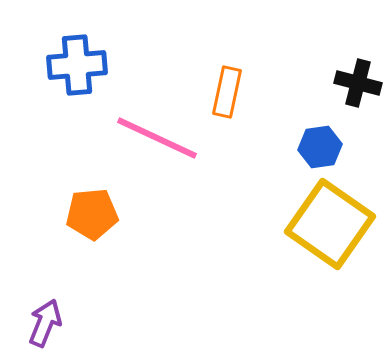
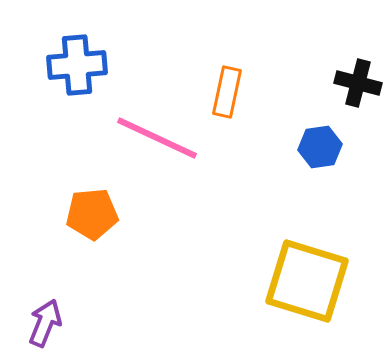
yellow square: moved 23 px left, 57 px down; rotated 18 degrees counterclockwise
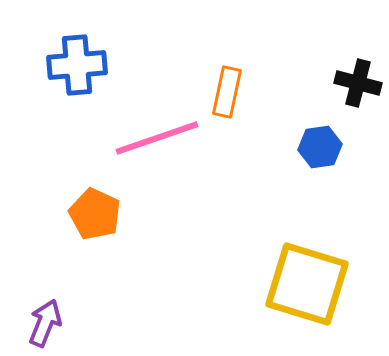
pink line: rotated 44 degrees counterclockwise
orange pentagon: moved 3 px right; rotated 30 degrees clockwise
yellow square: moved 3 px down
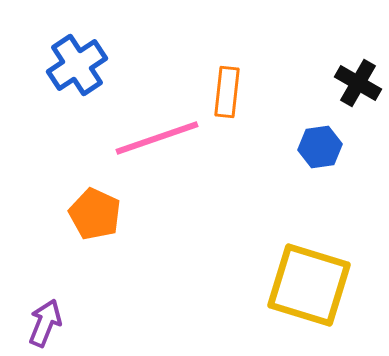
blue cross: rotated 28 degrees counterclockwise
black cross: rotated 15 degrees clockwise
orange rectangle: rotated 6 degrees counterclockwise
yellow square: moved 2 px right, 1 px down
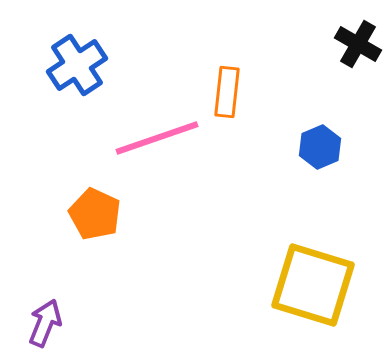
black cross: moved 39 px up
blue hexagon: rotated 15 degrees counterclockwise
yellow square: moved 4 px right
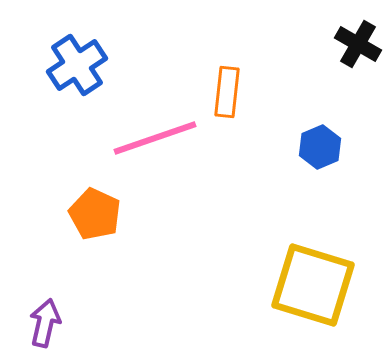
pink line: moved 2 px left
purple arrow: rotated 9 degrees counterclockwise
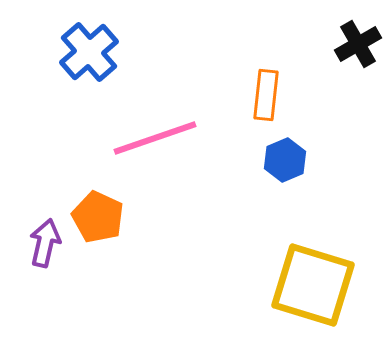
black cross: rotated 30 degrees clockwise
blue cross: moved 12 px right, 13 px up; rotated 8 degrees counterclockwise
orange rectangle: moved 39 px right, 3 px down
blue hexagon: moved 35 px left, 13 px down
orange pentagon: moved 3 px right, 3 px down
purple arrow: moved 80 px up
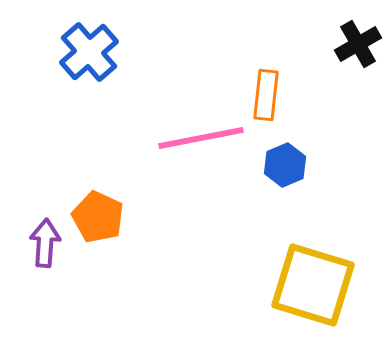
pink line: moved 46 px right; rotated 8 degrees clockwise
blue hexagon: moved 5 px down
purple arrow: rotated 9 degrees counterclockwise
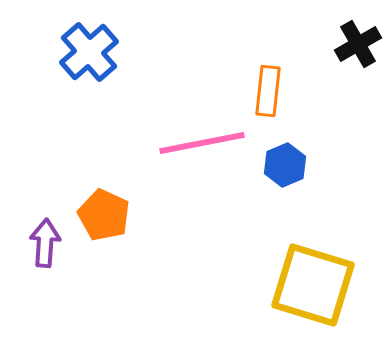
orange rectangle: moved 2 px right, 4 px up
pink line: moved 1 px right, 5 px down
orange pentagon: moved 6 px right, 2 px up
